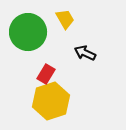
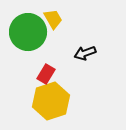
yellow trapezoid: moved 12 px left
black arrow: rotated 45 degrees counterclockwise
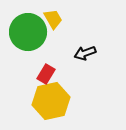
yellow hexagon: rotated 6 degrees clockwise
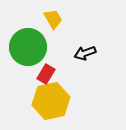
green circle: moved 15 px down
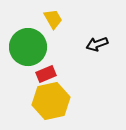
black arrow: moved 12 px right, 9 px up
red rectangle: rotated 36 degrees clockwise
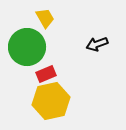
yellow trapezoid: moved 8 px left, 1 px up
green circle: moved 1 px left
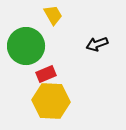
yellow trapezoid: moved 8 px right, 3 px up
green circle: moved 1 px left, 1 px up
yellow hexagon: rotated 15 degrees clockwise
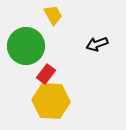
red rectangle: rotated 30 degrees counterclockwise
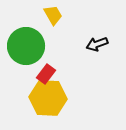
yellow hexagon: moved 3 px left, 3 px up
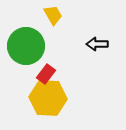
black arrow: rotated 20 degrees clockwise
